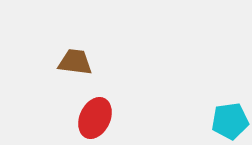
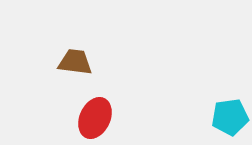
cyan pentagon: moved 4 px up
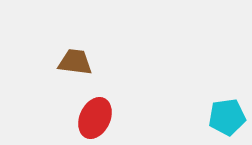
cyan pentagon: moved 3 px left
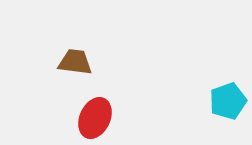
cyan pentagon: moved 1 px right, 16 px up; rotated 12 degrees counterclockwise
